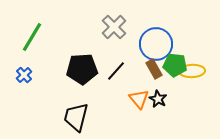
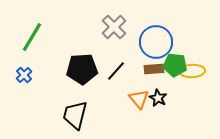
blue circle: moved 2 px up
brown rectangle: rotated 66 degrees counterclockwise
black star: moved 1 px up
black trapezoid: moved 1 px left, 2 px up
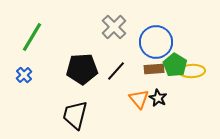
green pentagon: rotated 25 degrees clockwise
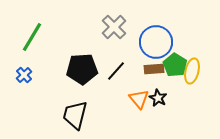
yellow ellipse: rotated 75 degrees counterclockwise
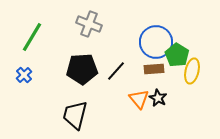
gray cross: moved 25 px left, 3 px up; rotated 25 degrees counterclockwise
green pentagon: moved 2 px right, 10 px up
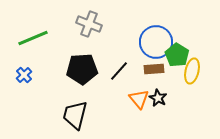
green line: moved 1 px right, 1 px down; rotated 36 degrees clockwise
black line: moved 3 px right
